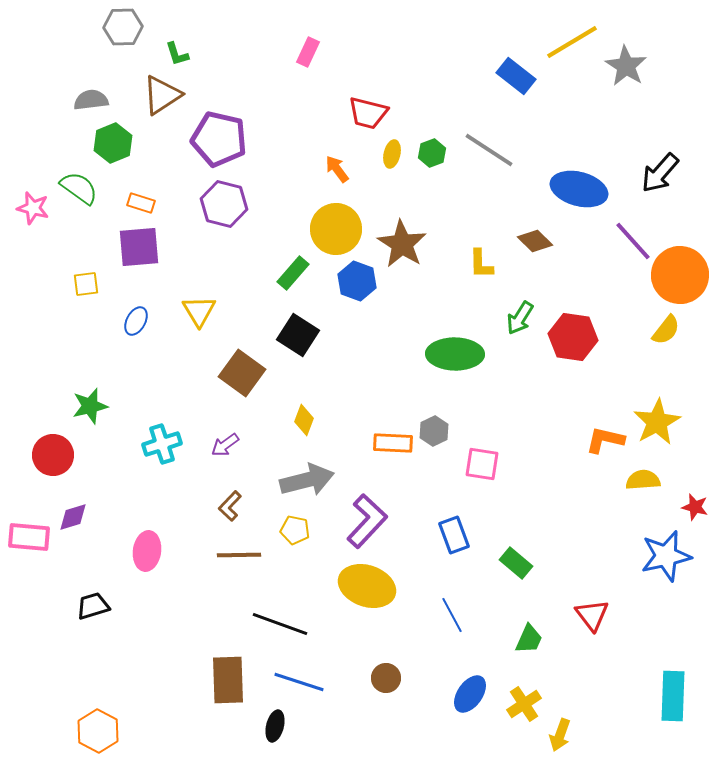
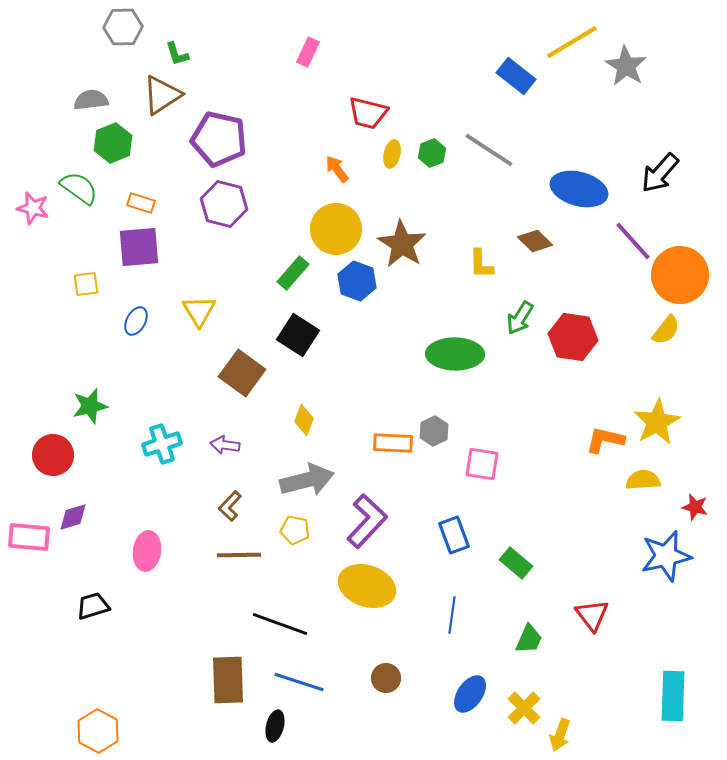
purple arrow at (225, 445): rotated 44 degrees clockwise
blue line at (452, 615): rotated 36 degrees clockwise
yellow cross at (524, 704): moved 4 px down; rotated 12 degrees counterclockwise
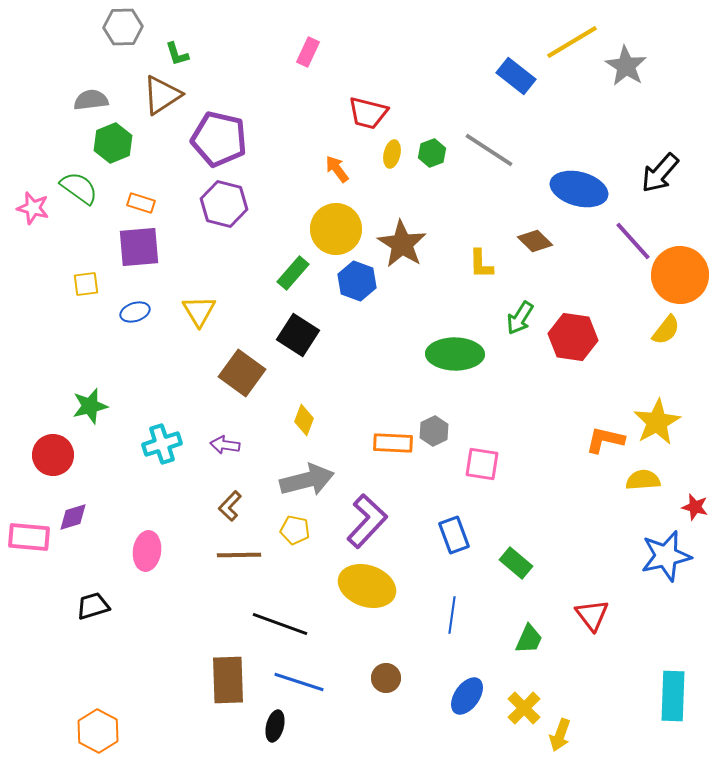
blue ellipse at (136, 321): moved 1 px left, 9 px up; rotated 44 degrees clockwise
blue ellipse at (470, 694): moved 3 px left, 2 px down
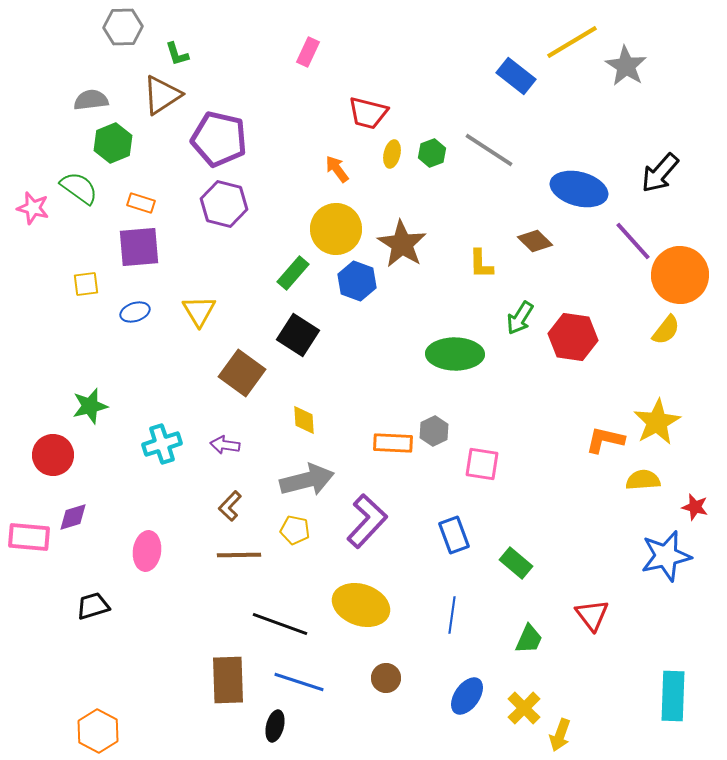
yellow diamond at (304, 420): rotated 24 degrees counterclockwise
yellow ellipse at (367, 586): moved 6 px left, 19 px down
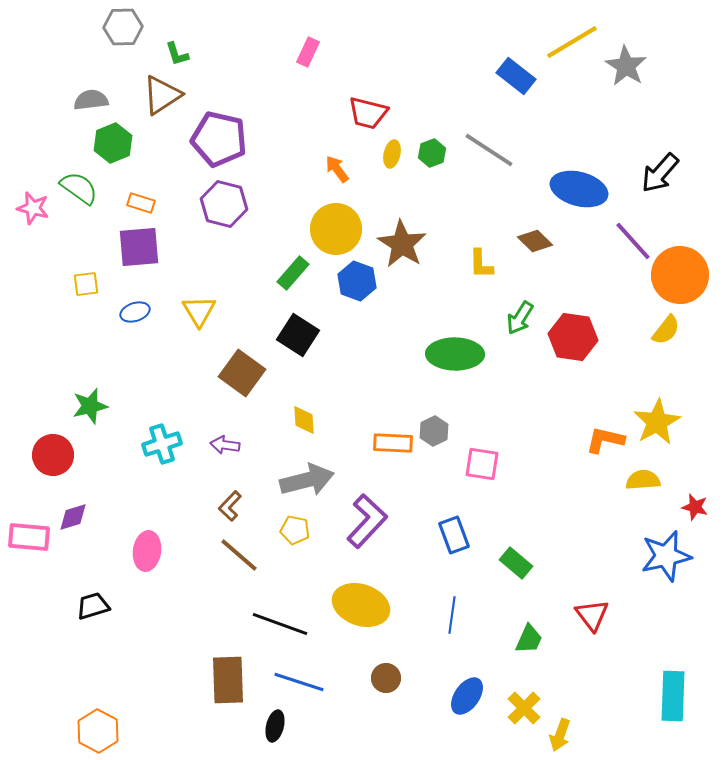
brown line at (239, 555): rotated 42 degrees clockwise
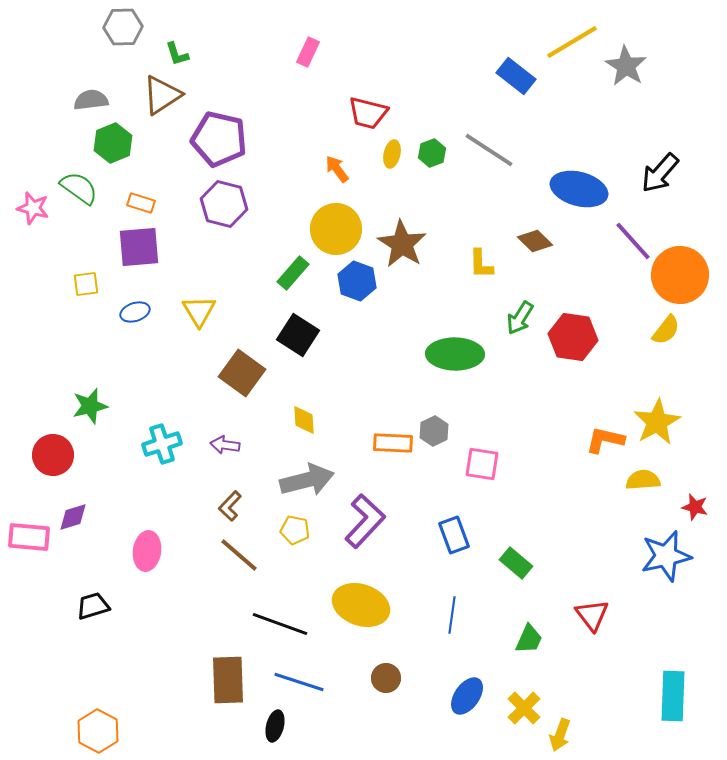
purple L-shape at (367, 521): moved 2 px left
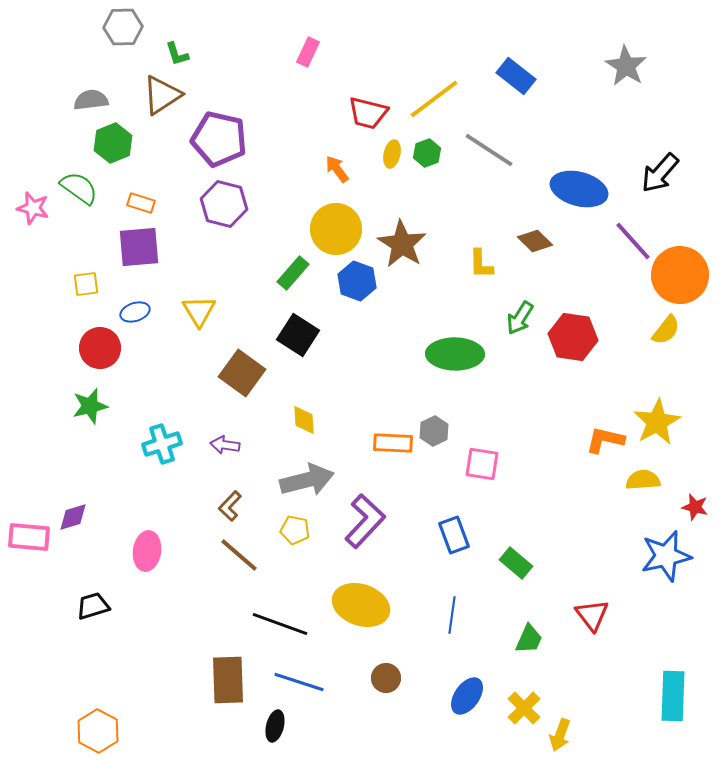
yellow line at (572, 42): moved 138 px left, 57 px down; rotated 6 degrees counterclockwise
green hexagon at (432, 153): moved 5 px left
red circle at (53, 455): moved 47 px right, 107 px up
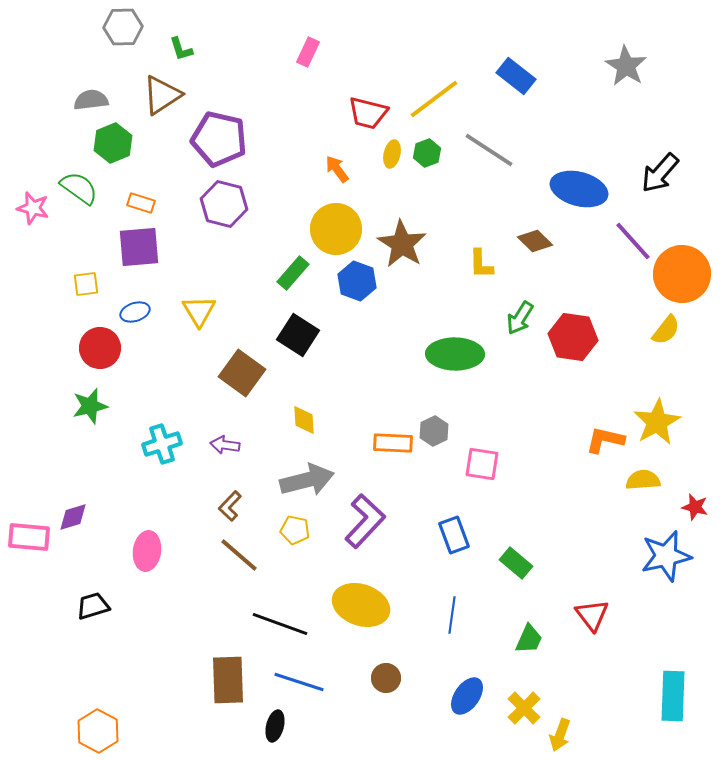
green L-shape at (177, 54): moved 4 px right, 5 px up
orange circle at (680, 275): moved 2 px right, 1 px up
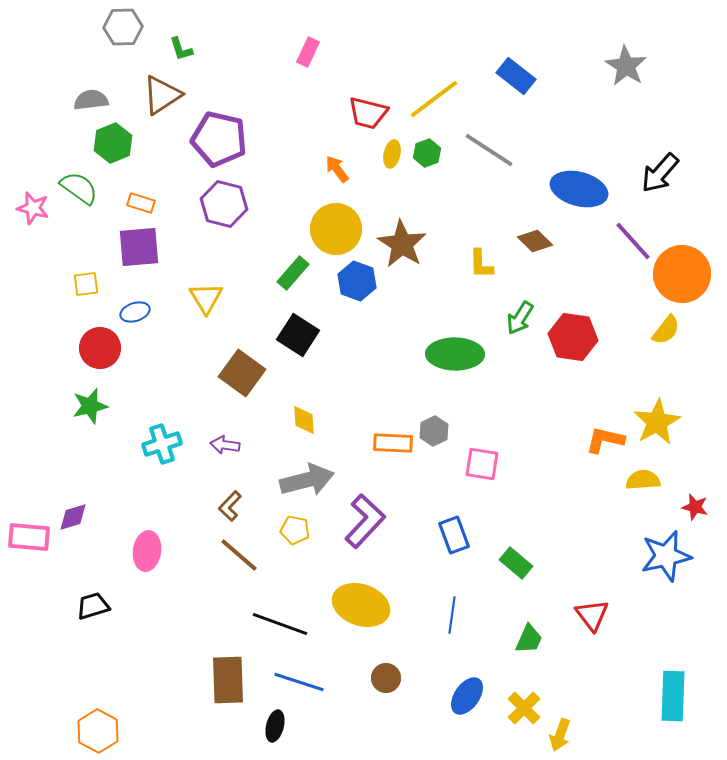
yellow triangle at (199, 311): moved 7 px right, 13 px up
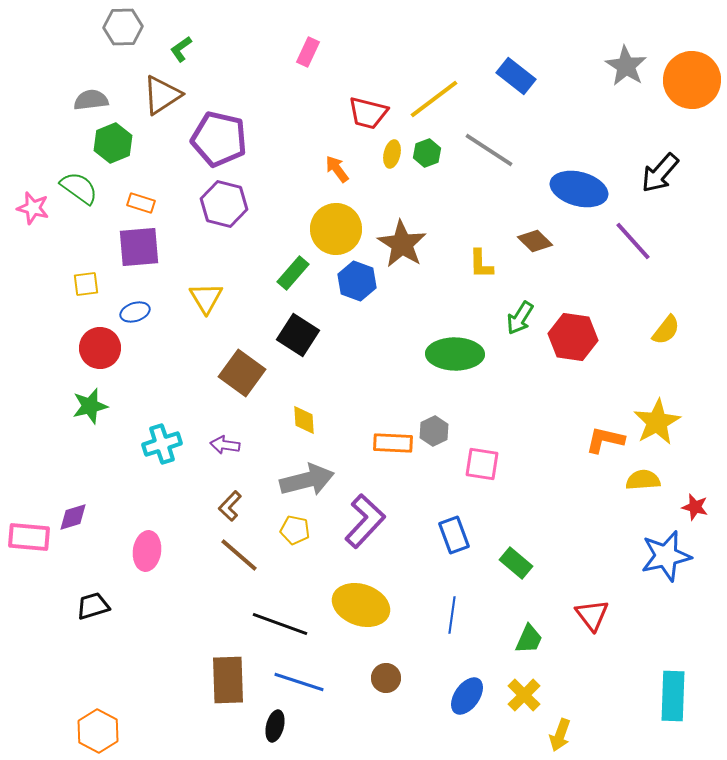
green L-shape at (181, 49): rotated 72 degrees clockwise
orange circle at (682, 274): moved 10 px right, 194 px up
yellow cross at (524, 708): moved 13 px up
